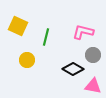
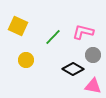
green line: moved 7 px right; rotated 30 degrees clockwise
yellow circle: moved 1 px left
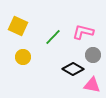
yellow circle: moved 3 px left, 3 px up
pink triangle: moved 1 px left, 1 px up
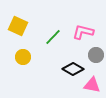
gray circle: moved 3 px right
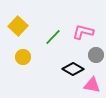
yellow square: rotated 18 degrees clockwise
